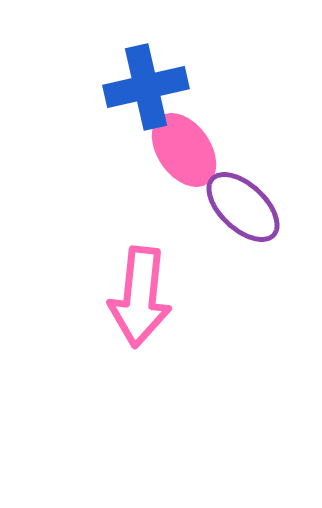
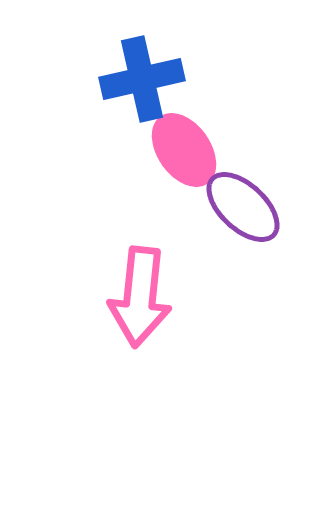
blue cross: moved 4 px left, 8 px up
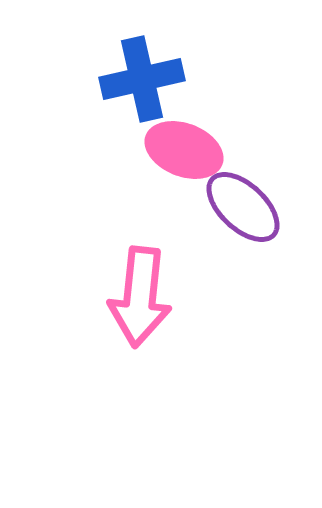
pink ellipse: rotated 34 degrees counterclockwise
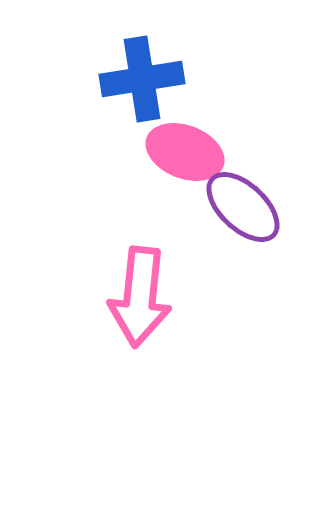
blue cross: rotated 4 degrees clockwise
pink ellipse: moved 1 px right, 2 px down
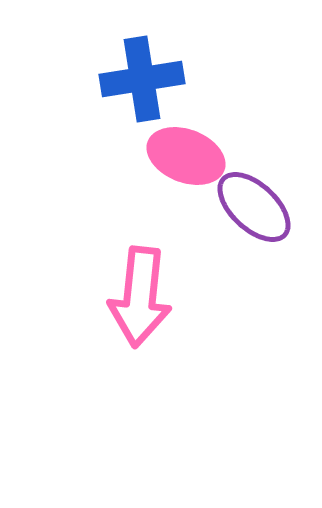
pink ellipse: moved 1 px right, 4 px down
purple ellipse: moved 11 px right
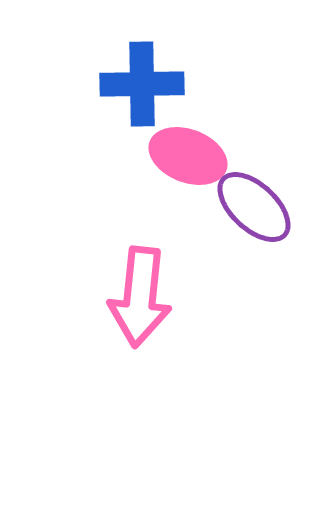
blue cross: moved 5 px down; rotated 8 degrees clockwise
pink ellipse: moved 2 px right
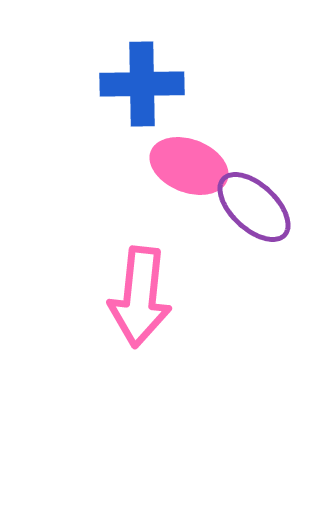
pink ellipse: moved 1 px right, 10 px down
